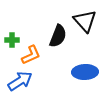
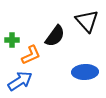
black triangle: moved 2 px right
black semicircle: moved 3 px left; rotated 15 degrees clockwise
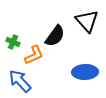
green cross: moved 1 px right, 2 px down; rotated 24 degrees clockwise
orange L-shape: moved 3 px right
blue arrow: rotated 100 degrees counterclockwise
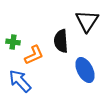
black triangle: rotated 15 degrees clockwise
black semicircle: moved 6 px right, 5 px down; rotated 140 degrees clockwise
green cross: rotated 16 degrees counterclockwise
blue ellipse: moved 2 px up; rotated 65 degrees clockwise
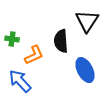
green cross: moved 1 px left, 3 px up
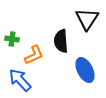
black triangle: moved 2 px up
blue arrow: moved 1 px up
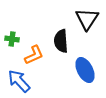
blue arrow: moved 1 px left, 1 px down
